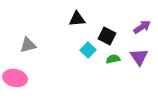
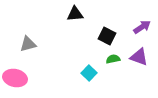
black triangle: moved 2 px left, 5 px up
gray triangle: moved 1 px up
cyan square: moved 1 px right, 23 px down
purple triangle: rotated 36 degrees counterclockwise
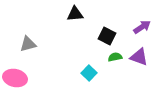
green semicircle: moved 2 px right, 2 px up
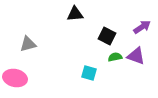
purple triangle: moved 3 px left, 1 px up
cyan square: rotated 28 degrees counterclockwise
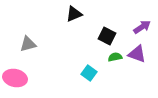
black triangle: moved 1 px left; rotated 18 degrees counterclockwise
purple triangle: moved 1 px right, 2 px up
cyan square: rotated 21 degrees clockwise
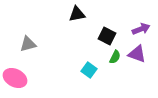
black triangle: moved 3 px right; rotated 12 degrees clockwise
purple arrow: moved 1 px left, 2 px down; rotated 12 degrees clockwise
green semicircle: rotated 128 degrees clockwise
cyan square: moved 3 px up
pink ellipse: rotated 15 degrees clockwise
